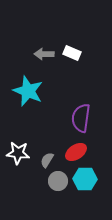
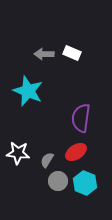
cyan hexagon: moved 4 px down; rotated 20 degrees clockwise
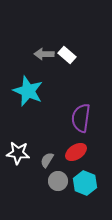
white rectangle: moved 5 px left, 2 px down; rotated 18 degrees clockwise
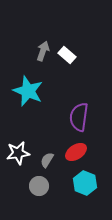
gray arrow: moved 1 px left, 3 px up; rotated 108 degrees clockwise
purple semicircle: moved 2 px left, 1 px up
white star: rotated 15 degrees counterclockwise
gray circle: moved 19 px left, 5 px down
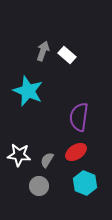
white star: moved 1 px right, 2 px down; rotated 15 degrees clockwise
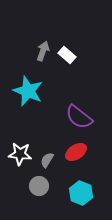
purple semicircle: rotated 60 degrees counterclockwise
white star: moved 1 px right, 1 px up
cyan hexagon: moved 4 px left, 10 px down
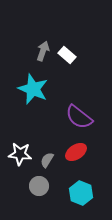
cyan star: moved 5 px right, 2 px up
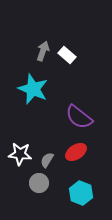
gray circle: moved 3 px up
